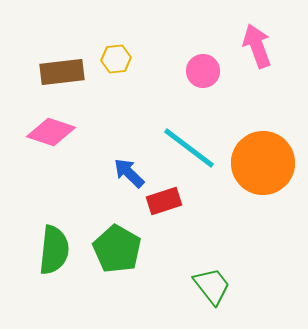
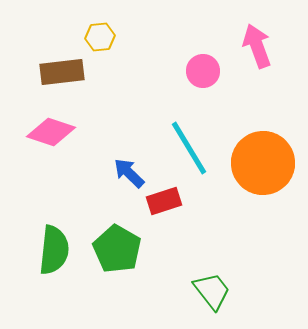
yellow hexagon: moved 16 px left, 22 px up
cyan line: rotated 22 degrees clockwise
green trapezoid: moved 5 px down
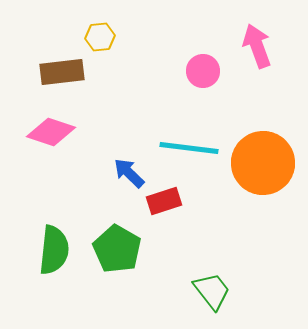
cyan line: rotated 52 degrees counterclockwise
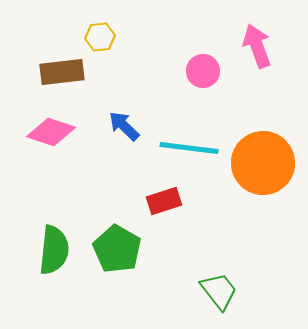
blue arrow: moved 5 px left, 47 px up
green trapezoid: moved 7 px right
